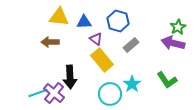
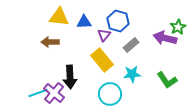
purple triangle: moved 8 px right, 4 px up; rotated 32 degrees clockwise
purple arrow: moved 8 px left, 5 px up
cyan star: moved 10 px up; rotated 30 degrees clockwise
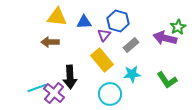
yellow triangle: moved 2 px left
cyan line: moved 1 px left, 5 px up
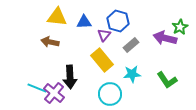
green star: moved 2 px right
brown arrow: rotated 12 degrees clockwise
cyan line: rotated 42 degrees clockwise
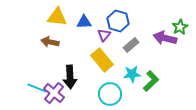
green L-shape: moved 16 px left, 1 px down; rotated 100 degrees counterclockwise
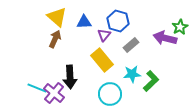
yellow triangle: rotated 35 degrees clockwise
brown arrow: moved 5 px right, 3 px up; rotated 102 degrees clockwise
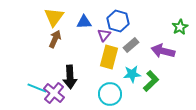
yellow triangle: moved 3 px left; rotated 25 degrees clockwise
purple arrow: moved 2 px left, 13 px down
yellow rectangle: moved 7 px right, 3 px up; rotated 55 degrees clockwise
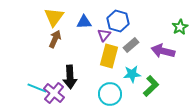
yellow rectangle: moved 1 px up
green L-shape: moved 5 px down
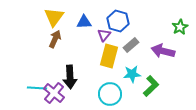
cyan line: rotated 18 degrees counterclockwise
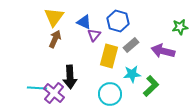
blue triangle: rotated 28 degrees clockwise
green star: rotated 21 degrees clockwise
purple triangle: moved 10 px left
